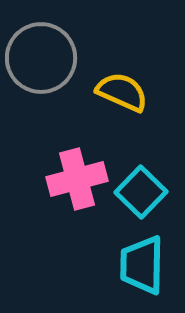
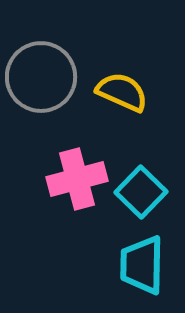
gray circle: moved 19 px down
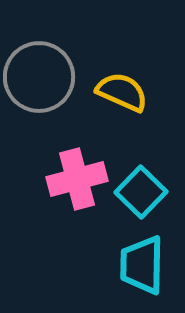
gray circle: moved 2 px left
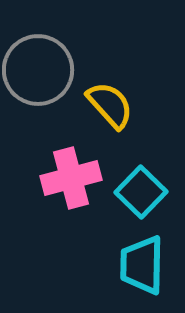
gray circle: moved 1 px left, 7 px up
yellow semicircle: moved 12 px left, 13 px down; rotated 24 degrees clockwise
pink cross: moved 6 px left, 1 px up
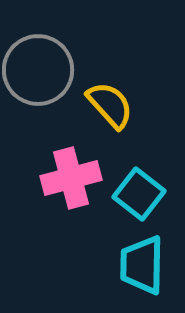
cyan square: moved 2 px left, 2 px down; rotated 6 degrees counterclockwise
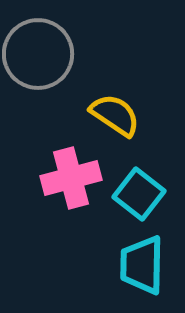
gray circle: moved 16 px up
yellow semicircle: moved 5 px right, 10 px down; rotated 14 degrees counterclockwise
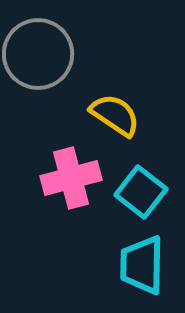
cyan square: moved 2 px right, 2 px up
